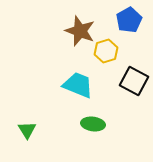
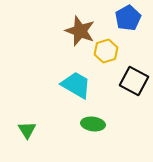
blue pentagon: moved 1 px left, 2 px up
cyan trapezoid: moved 2 px left; rotated 8 degrees clockwise
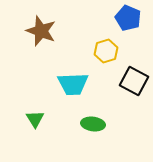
blue pentagon: rotated 20 degrees counterclockwise
brown star: moved 39 px left
cyan trapezoid: moved 3 px left, 1 px up; rotated 148 degrees clockwise
green triangle: moved 8 px right, 11 px up
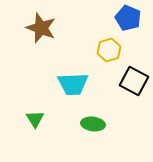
brown star: moved 3 px up
yellow hexagon: moved 3 px right, 1 px up
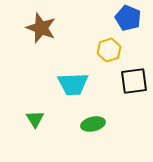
black square: rotated 36 degrees counterclockwise
green ellipse: rotated 20 degrees counterclockwise
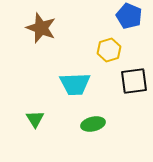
blue pentagon: moved 1 px right, 2 px up
cyan trapezoid: moved 2 px right
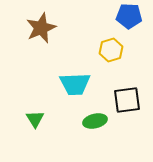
blue pentagon: rotated 20 degrees counterclockwise
brown star: rotated 28 degrees clockwise
yellow hexagon: moved 2 px right
black square: moved 7 px left, 19 px down
green ellipse: moved 2 px right, 3 px up
